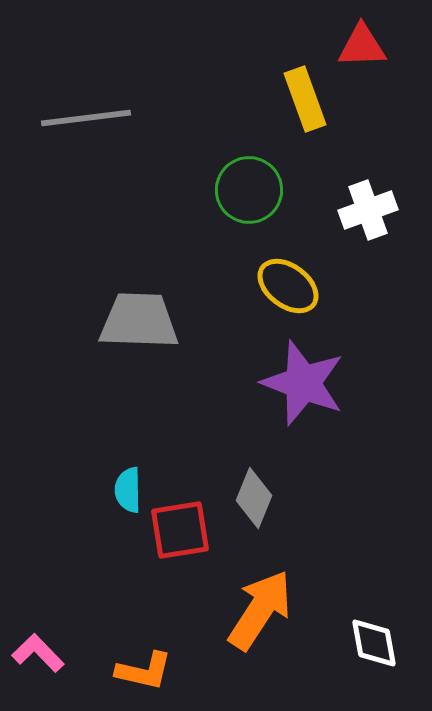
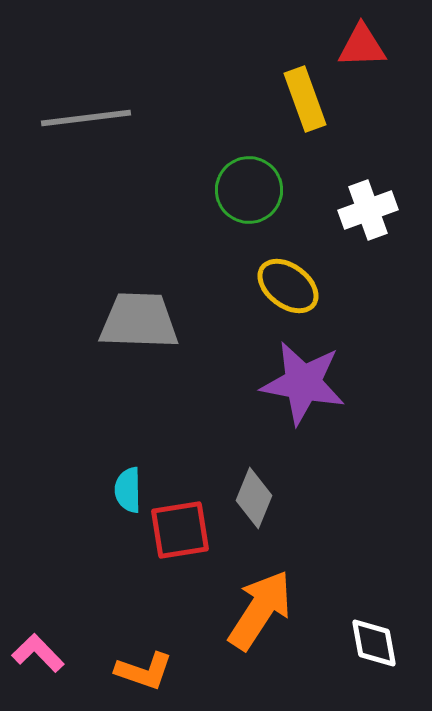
purple star: rotated 10 degrees counterclockwise
orange L-shape: rotated 6 degrees clockwise
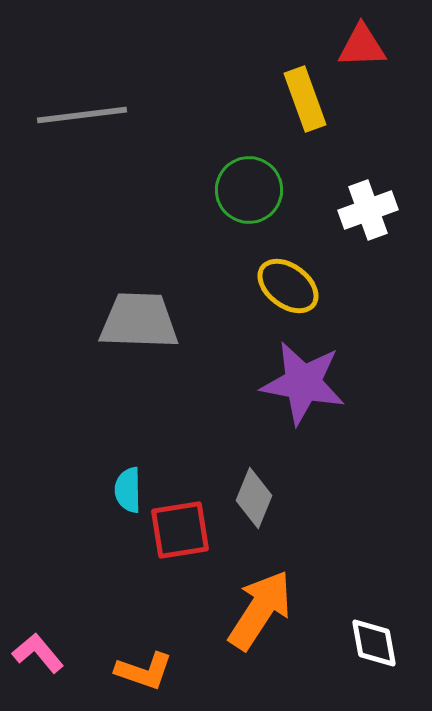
gray line: moved 4 px left, 3 px up
pink L-shape: rotated 4 degrees clockwise
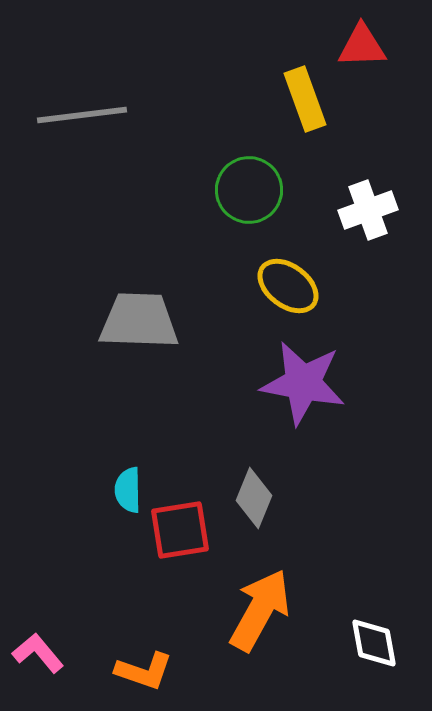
orange arrow: rotated 4 degrees counterclockwise
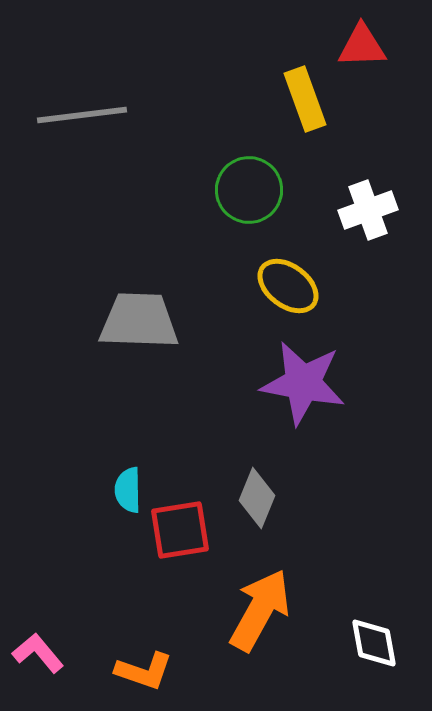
gray diamond: moved 3 px right
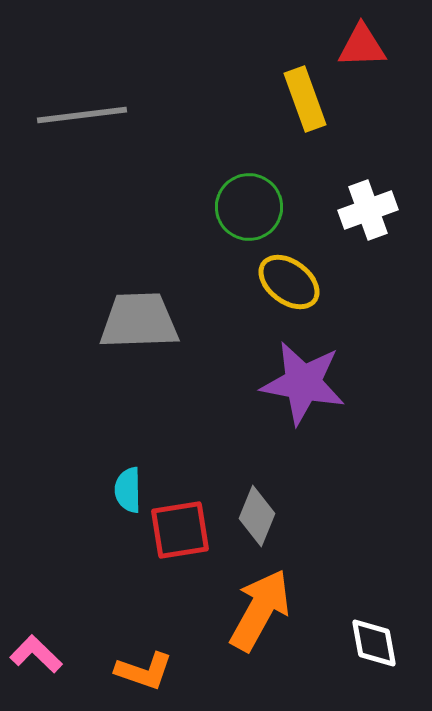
green circle: moved 17 px down
yellow ellipse: moved 1 px right, 4 px up
gray trapezoid: rotated 4 degrees counterclockwise
gray diamond: moved 18 px down
pink L-shape: moved 2 px left, 1 px down; rotated 6 degrees counterclockwise
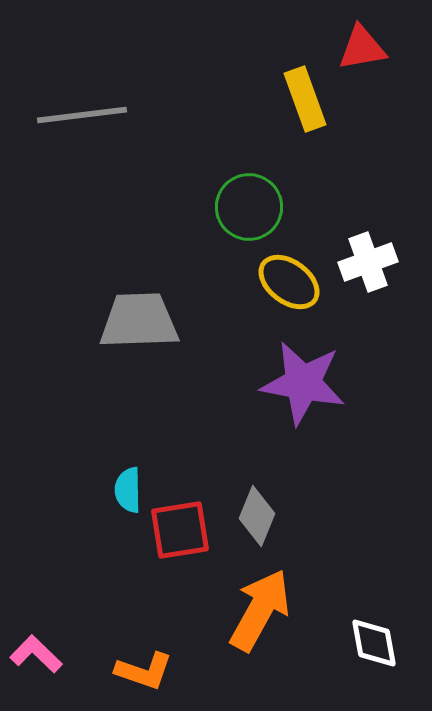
red triangle: moved 2 px down; rotated 8 degrees counterclockwise
white cross: moved 52 px down
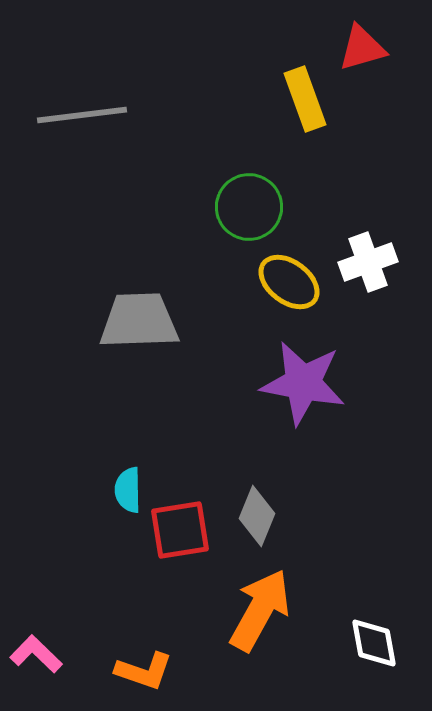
red triangle: rotated 6 degrees counterclockwise
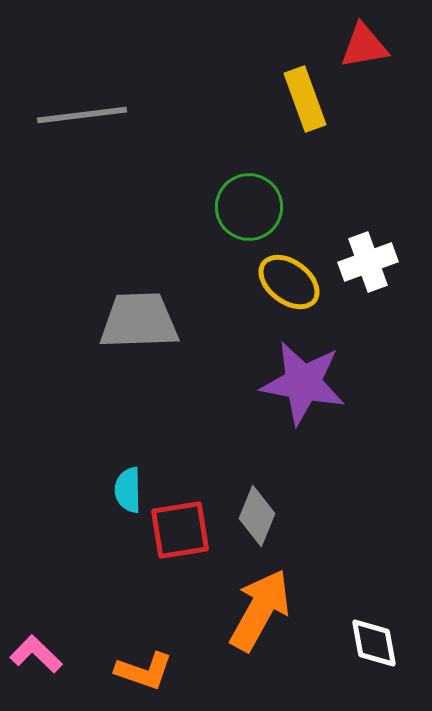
red triangle: moved 2 px right, 2 px up; rotated 6 degrees clockwise
